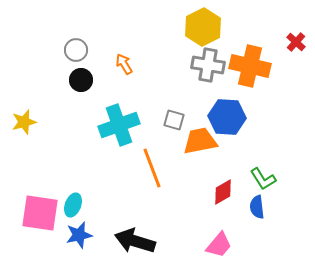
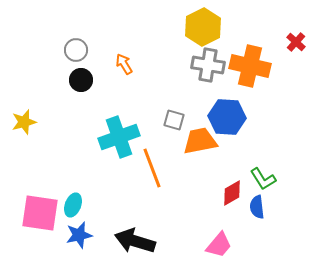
cyan cross: moved 12 px down
red diamond: moved 9 px right, 1 px down
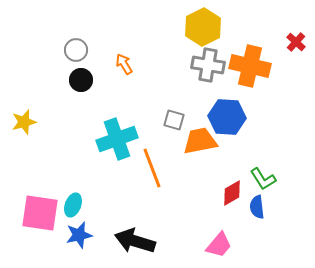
cyan cross: moved 2 px left, 2 px down
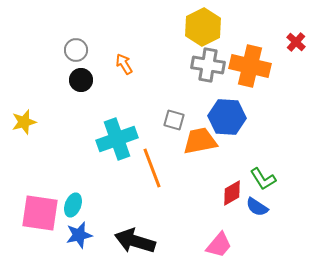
blue semicircle: rotated 50 degrees counterclockwise
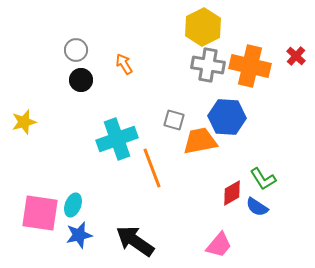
red cross: moved 14 px down
black arrow: rotated 18 degrees clockwise
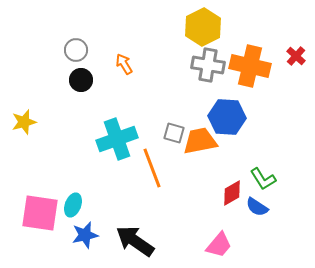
gray square: moved 13 px down
blue star: moved 6 px right
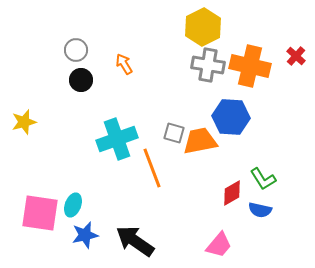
blue hexagon: moved 4 px right
blue semicircle: moved 3 px right, 3 px down; rotated 20 degrees counterclockwise
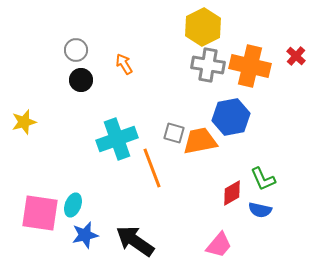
blue hexagon: rotated 15 degrees counterclockwise
green L-shape: rotated 8 degrees clockwise
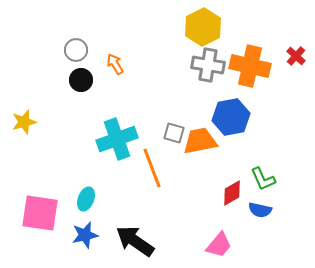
orange arrow: moved 9 px left
cyan ellipse: moved 13 px right, 6 px up
